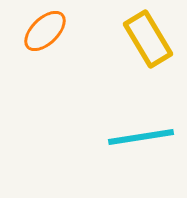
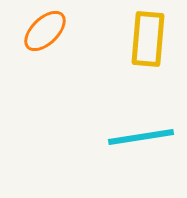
yellow rectangle: rotated 36 degrees clockwise
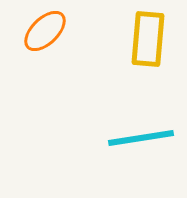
cyan line: moved 1 px down
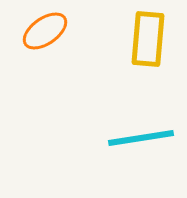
orange ellipse: rotated 9 degrees clockwise
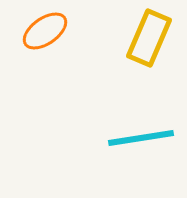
yellow rectangle: moved 1 px right, 1 px up; rotated 18 degrees clockwise
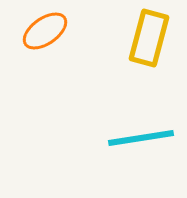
yellow rectangle: rotated 8 degrees counterclockwise
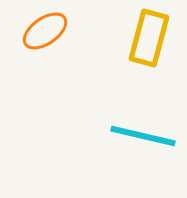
cyan line: moved 2 px right, 2 px up; rotated 22 degrees clockwise
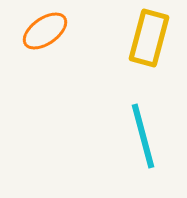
cyan line: rotated 62 degrees clockwise
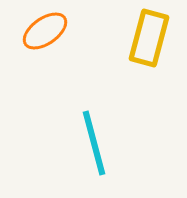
cyan line: moved 49 px left, 7 px down
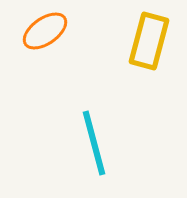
yellow rectangle: moved 3 px down
